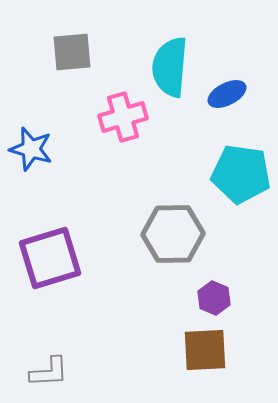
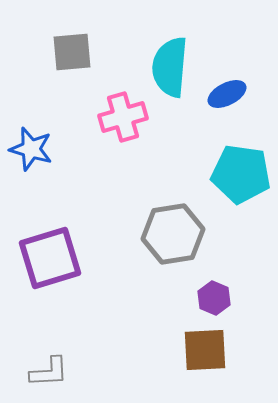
gray hexagon: rotated 8 degrees counterclockwise
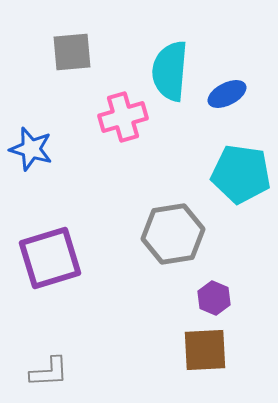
cyan semicircle: moved 4 px down
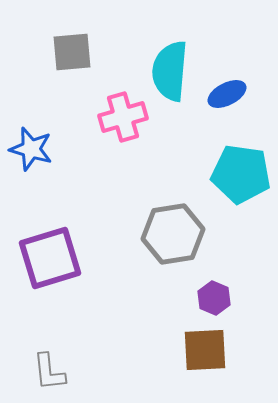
gray L-shape: rotated 87 degrees clockwise
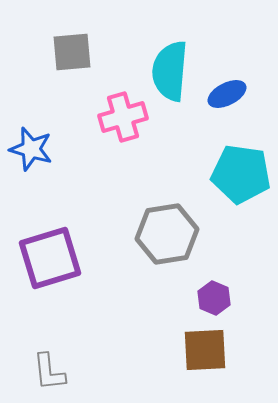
gray hexagon: moved 6 px left
